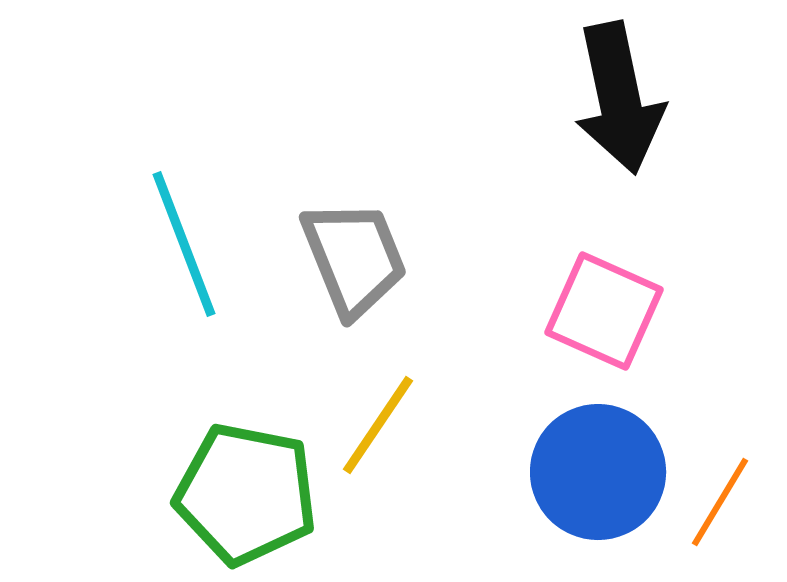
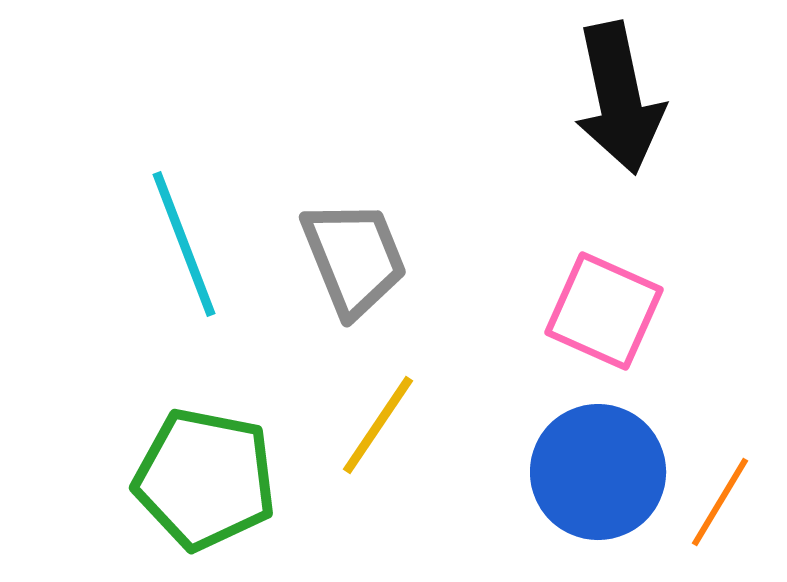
green pentagon: moved 41 px left, 15 px up
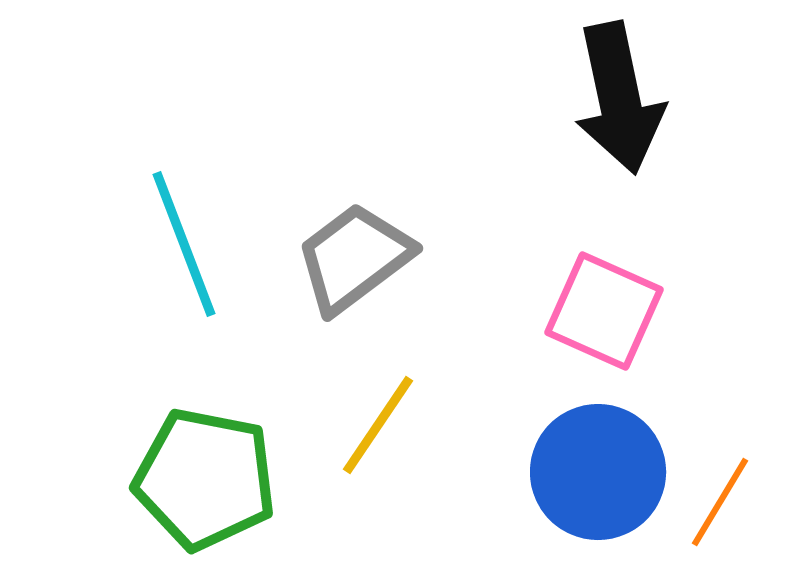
gray trapezoid: rotated 105 degrees counterclockwise
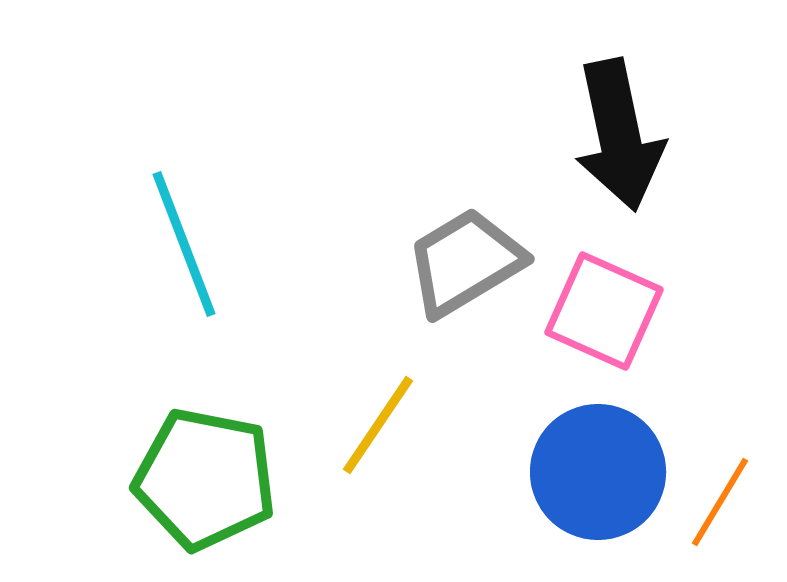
black arrow: moved 37 px down
gray trapezoid: moved 111 px right, 4 px down; rotated 6 degrees clockwise
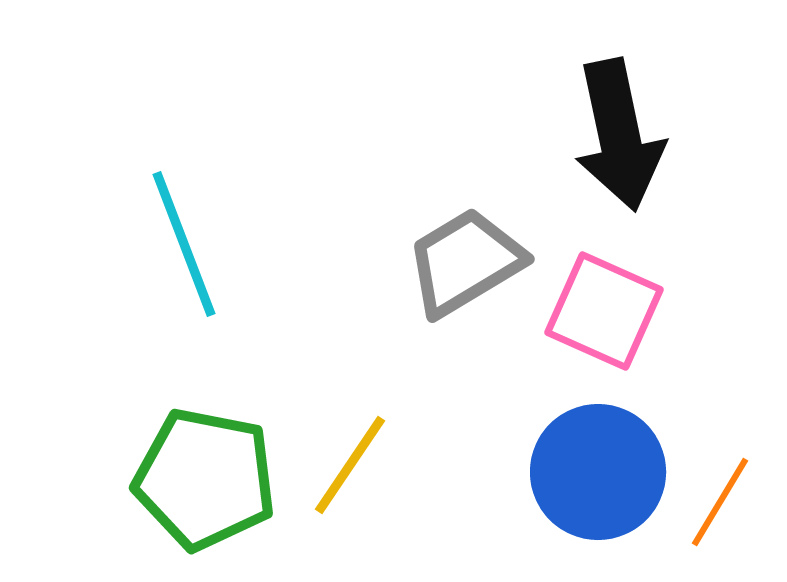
yellow line: moved 28 px left, 40 px down
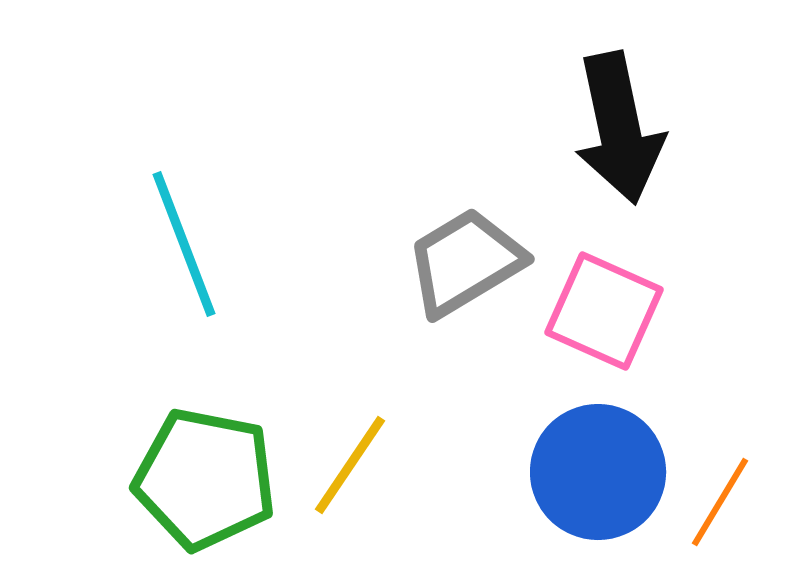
black arrow: moved 7 px up
